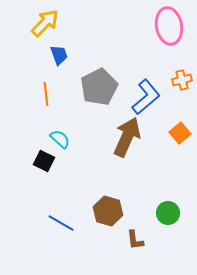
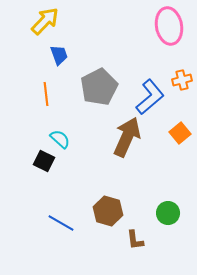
yellow arrow: moved 2 px up
blue L-shape: moved 4 px right
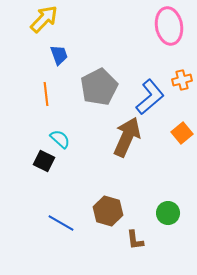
yellow arrow: moved 1 px left, 2 px up
orange square: moved 2 px right
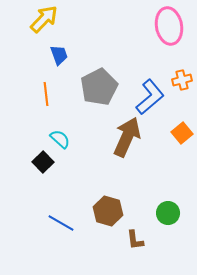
black square: moved 1 px left, 1 px down; rotated 20 degrees clockwise
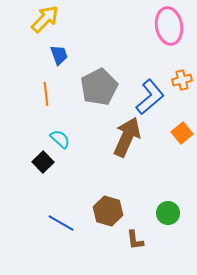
yellow arrow: moved 1 px right
